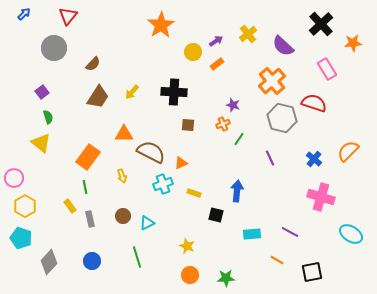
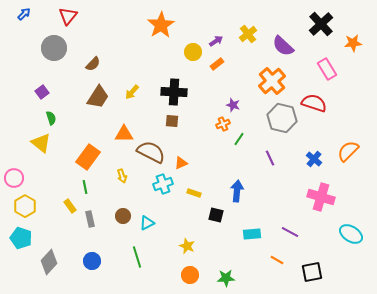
green semicircle at (48, 117): moved 3 px right, 1 px down
brown square at (188, 125): moved 16 px left, 4 px up
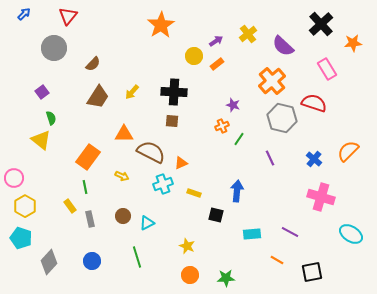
yellow circle at (193, 52): moved 1 px right, 4 px down
orange cross at (223, 124): moved 1 px left, 2 px down
yellow triangle at (41, 143): moved 3 px up
yellow arrow at (122, 176): rotated 48 degrees counterclockwise
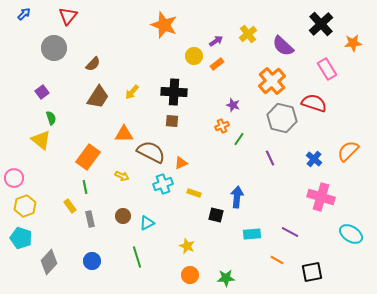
orange star at (161, 25): moved 3 px right; rotated 20 degrees counterclockwise
blue arrow at (237, 191): moved 6 px down
yellow hexagon at (25, 206): rotated 10 degrees clockwise
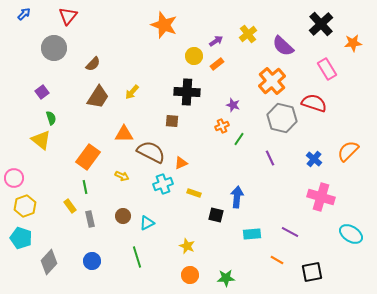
black cross at (174, 92): moved 13 px right
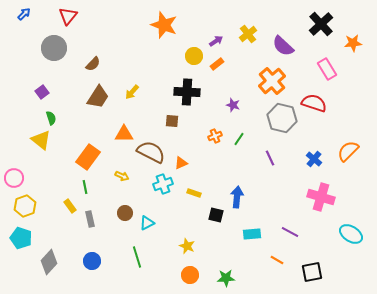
orange cross at (222, 126): moved 7 px left, 10 px down
brown circle at (123, 216): moved 2 px right, 3 px up
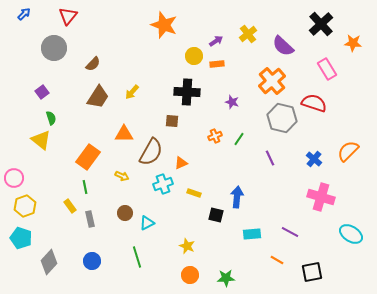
orange star at (353, 43): rotated 12 degrees clockwise
orange rectangle at (217, 64): rotated 32 degrees clockwise
purple star at (233, 105): moved 1 px left, 3 px up
brown semicircle at (151, 152): rotated 92 degrees clockwise
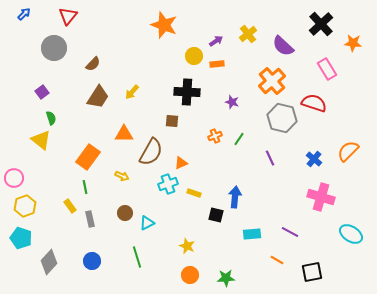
cyan cross at (163, 184): moved 5 px right
blue arrow at (237, 197): moved 2 px left
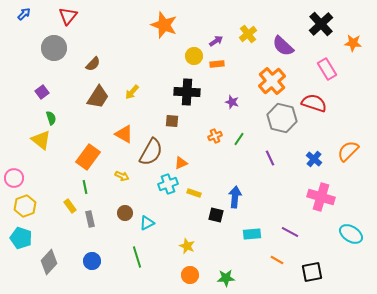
orange triangle at (124, 134): rotated 30 degrees clockwise
